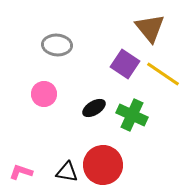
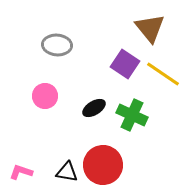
pink circle: moved 1 px right, 2 px down
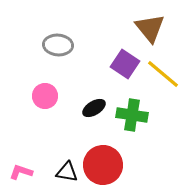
gray ellipse: moved 1 px right
yellow line: rotated 6 degrees clockwise
green cross: rotated 16 degrees counterclockwise
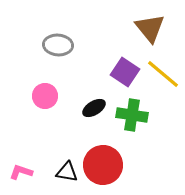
purple square: moved 8 px down
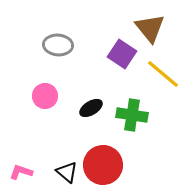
purple square: moved 3 px left, 18 px up
black ellipse: moved 3 px left
black triangle: rotated 30 degrees clockwise
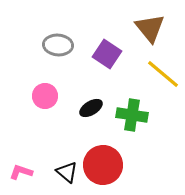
purple square: moved 15 px left
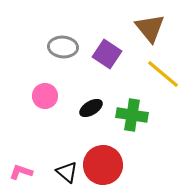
gray ellipse: moved 5 px right, 2 px down
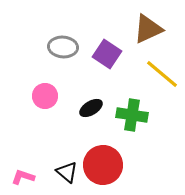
brown triangle: moved 2 px left, 1 px down; rotated 44 degrees clockwise
yellow line: moved 1 px left
pink L-shape: moved 2 px right, 5 px down
